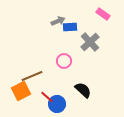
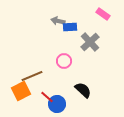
gray arrow: rotated 144 degrees counterclockwise
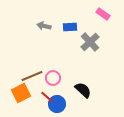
gray arrow: moved 14 px left, 5 px down
pink circle: moved 11 px left, 17 px down
orange square: moved 2 px down
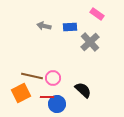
pink rectangle: moved 6 px left
brown line: rotated 35 degrees clockwise
red line: rotated 40 degrees counterclockwise
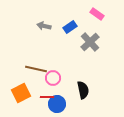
blue rectangle: rotated 32 degrees counterclockwise
brown line: moved 4 px right, 7 px up
black semicircle: rotated 36 degrees clockwise
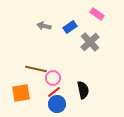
orange square: rotated 18 degrees clockwise
red line: moved 7 px right, 5 px up; rotated 40 degrees counterclockwise
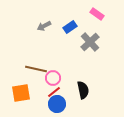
gray arrow: rotated 40 degrees counterclockwise
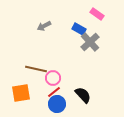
blue rectangle: moved 9 px right, 2 px down; rotated 64 degrees clockwise
black semicircle: moved 5 px down; rotated 30 degrees counterclockwise
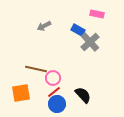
pink rectangle: rotated 24 degrees counterclockwise
blue rectangle: moved 1 px left, 1 px down
